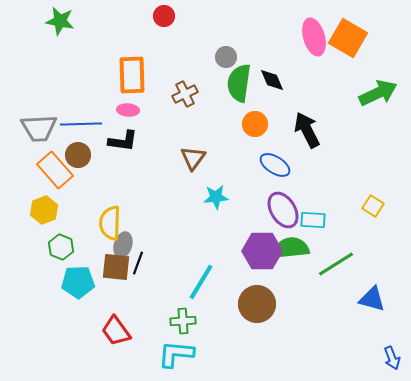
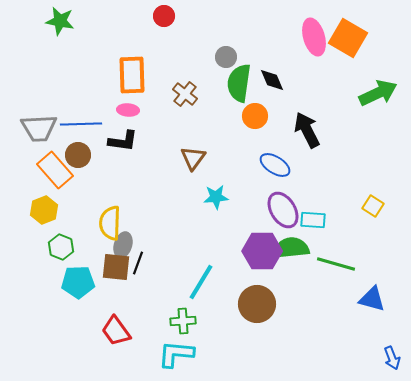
brown cross at (185, 94): rotated 25 degrees counterclockwise
orange circle at (255, 124): moved 8 px up
green line at (336, 264): rotated 48 degrees clockwise
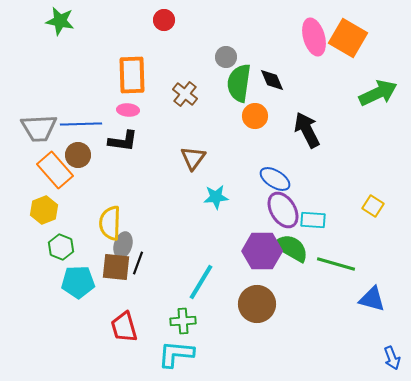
red circle at (164, 16): moved 4 px down
blue ellipse at (275, 165): moved 14 px down
green semicircle at (291, 248): rotated 36 degrees clockwise
red trapezoid at (116, 331): moved 8 px right, 4 px up; rotated 20 degrees clockwise
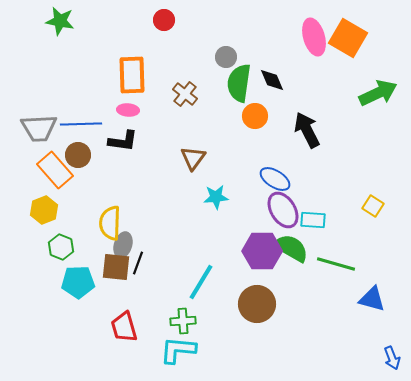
cyan L-shape at (176, 354): moved 2 px right, 4 px up
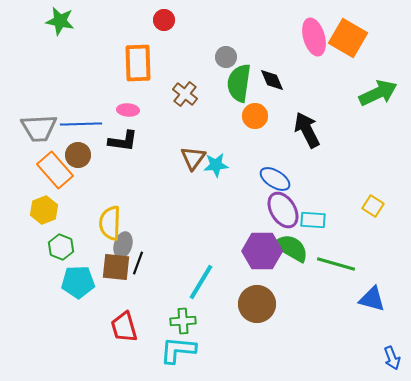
orange rectangle at (132, 75): moved 6 px right, 12 px up
cyan star at (216, 197): moved 32 px up
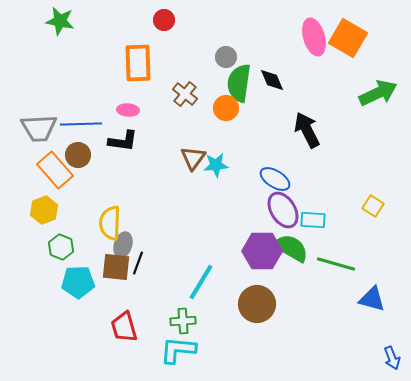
orange circle at (255, 116): moved 29 px left, 8 px up
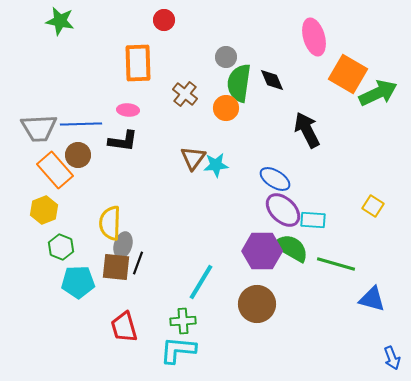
orange square at (348, 38): moved 36 px down
purple ellipse at (283, 210): rotated 15 degrees counterclockwise
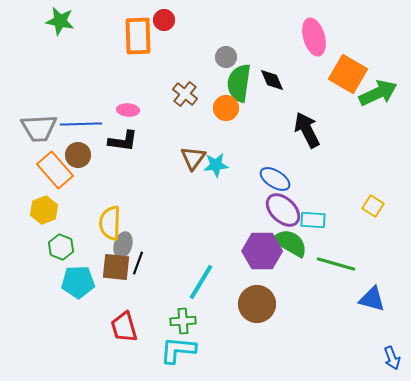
orange rectangle at (138, 63): moved 27 px up
green semicircle at (291, 248): moved 1 px left, 5 px up
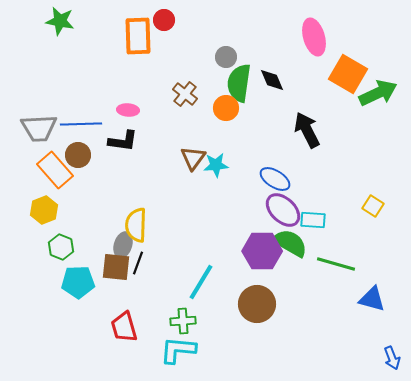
yellow semicircle at (110, 223): moved 26 px right, 2 px down
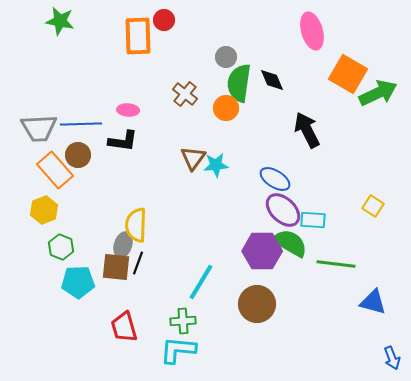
pink ellipse at (314, 37): moved 2 px left, 6 px up
green line at (336, 264): rotated 9 degrees counterclockwise
blue triangle at (372, 299): moved 1 px right, 3 px down
